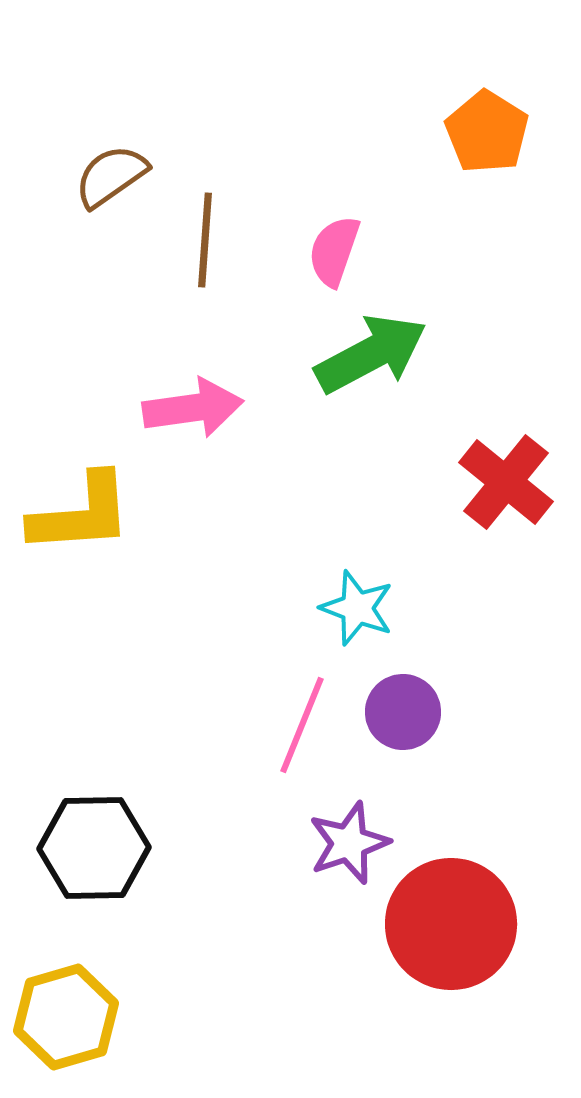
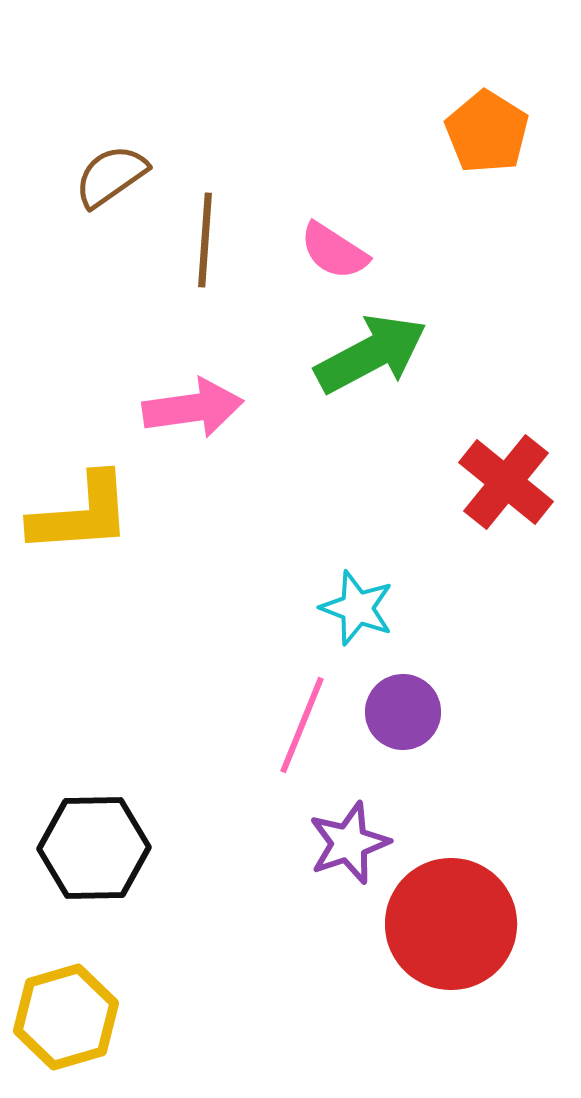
pink semicircle: rotated 76 degrees counterclockwise
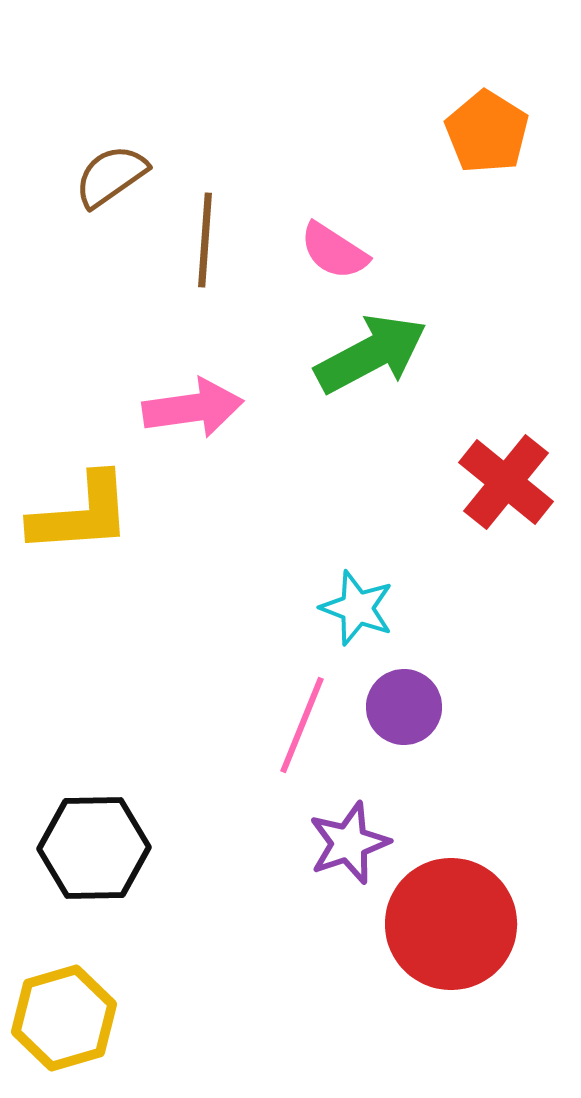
purple circle: moved 1 px right, 5 px up
yellow hexagon: moved 2 px left, 1 px down
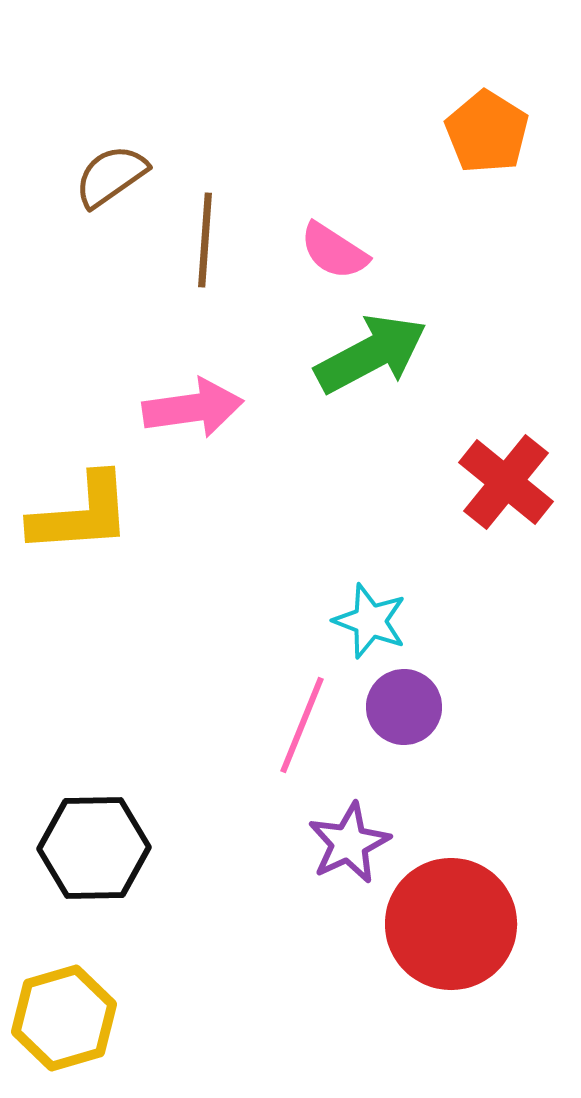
cyan star: moved 13 px right, 13 px down
purple star: rotated 6 degrees counterclockwise
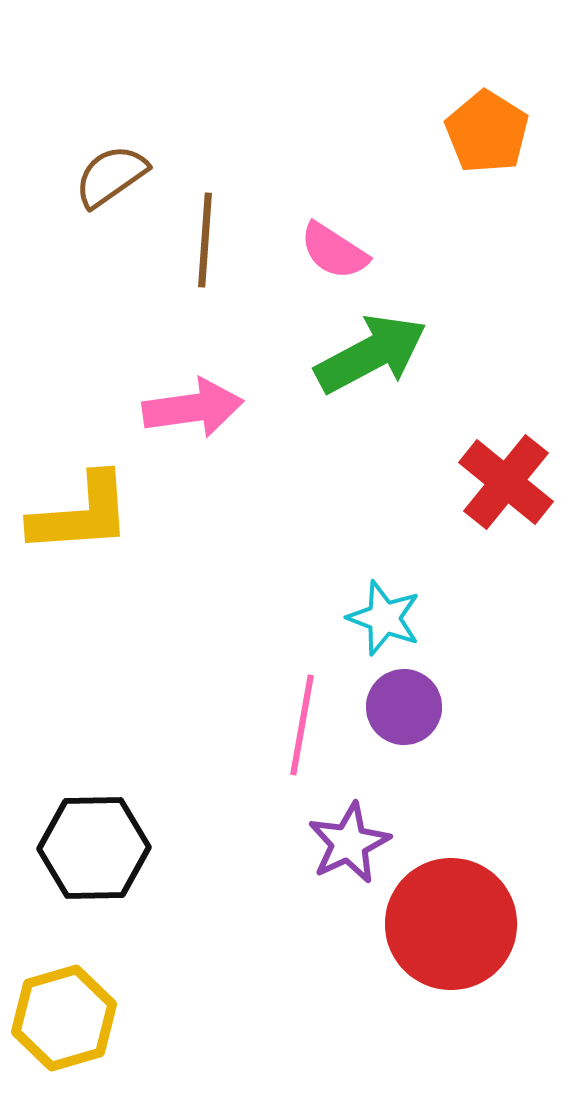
cyan star: moved 14 px right, 3 px up
pink line: rotated 12 degrees counterclockwise
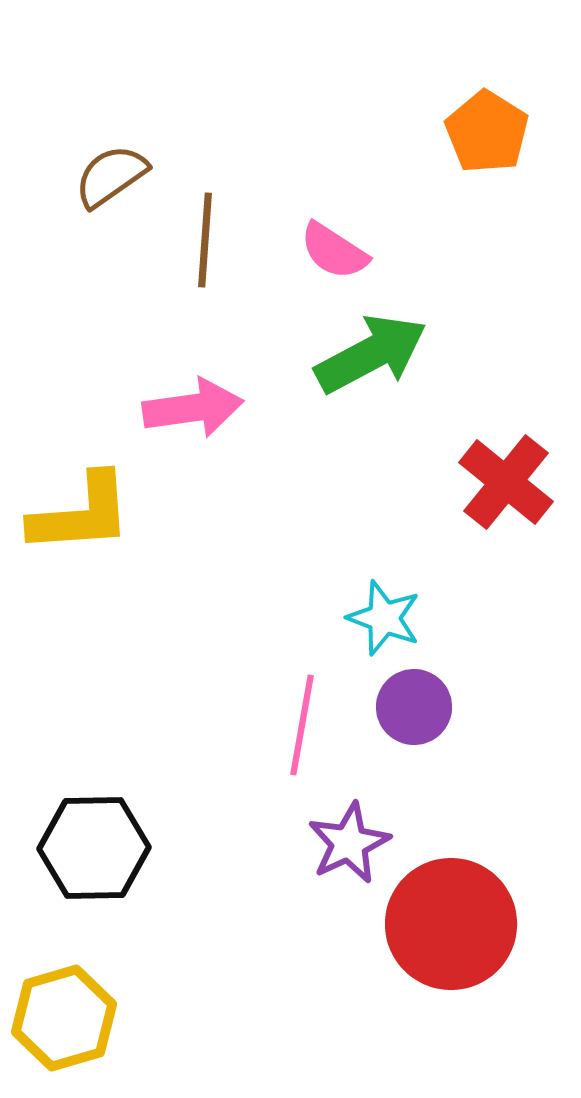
purple circle: moved 10 px right
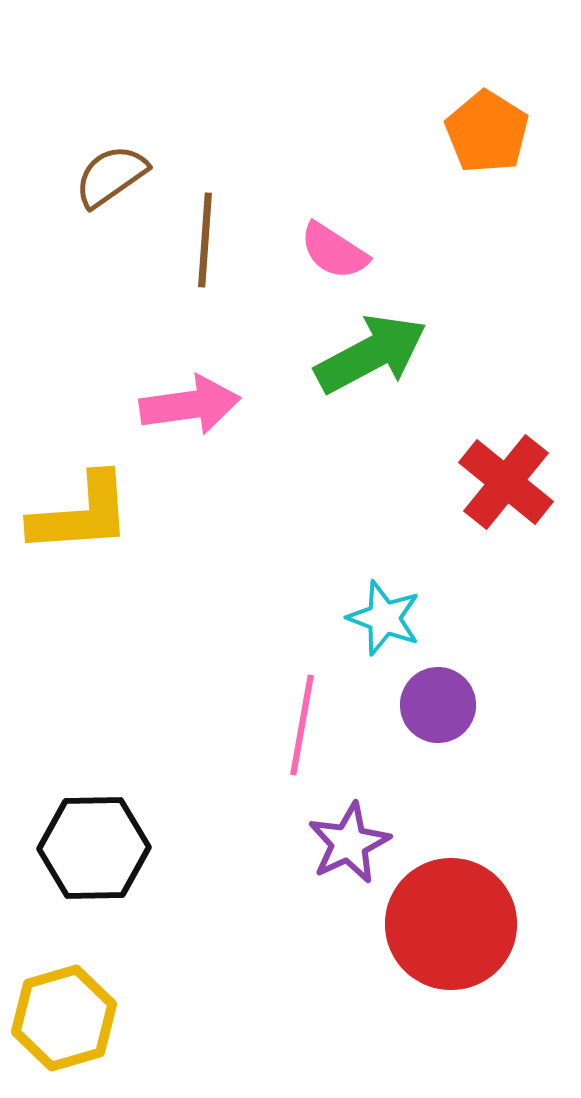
pink arrow: moved 3 px left, 3 px up
purple circle: moved 24 px right, 2 px up
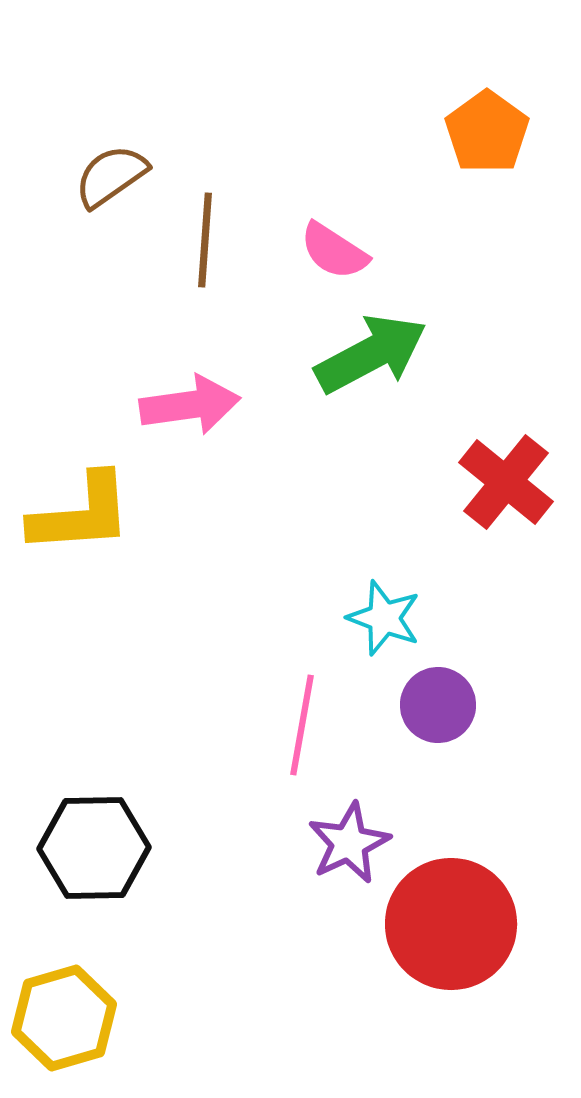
orange pentagon: rotated 4 degrees clockwise
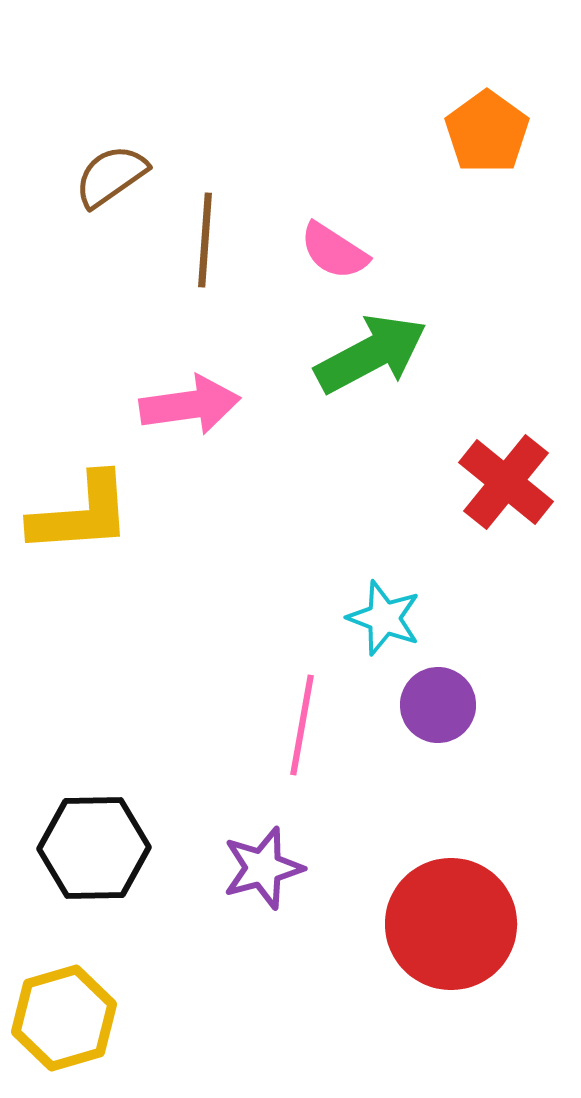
purple star: moved 86 px left, 25 px down; rotated 10 degrees clockwise
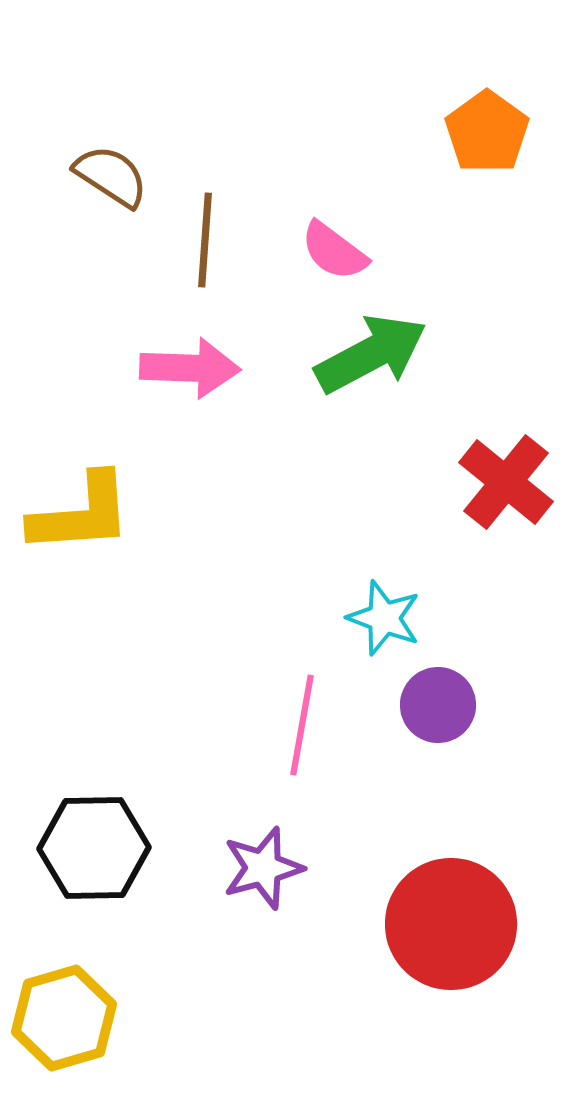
brown semicircle: rotated 68 degrees clockwise
pink semicircle: rotated 4 degrees clockwise
pink arrow: moved 37 px up; rotated 10 degrees clockwise
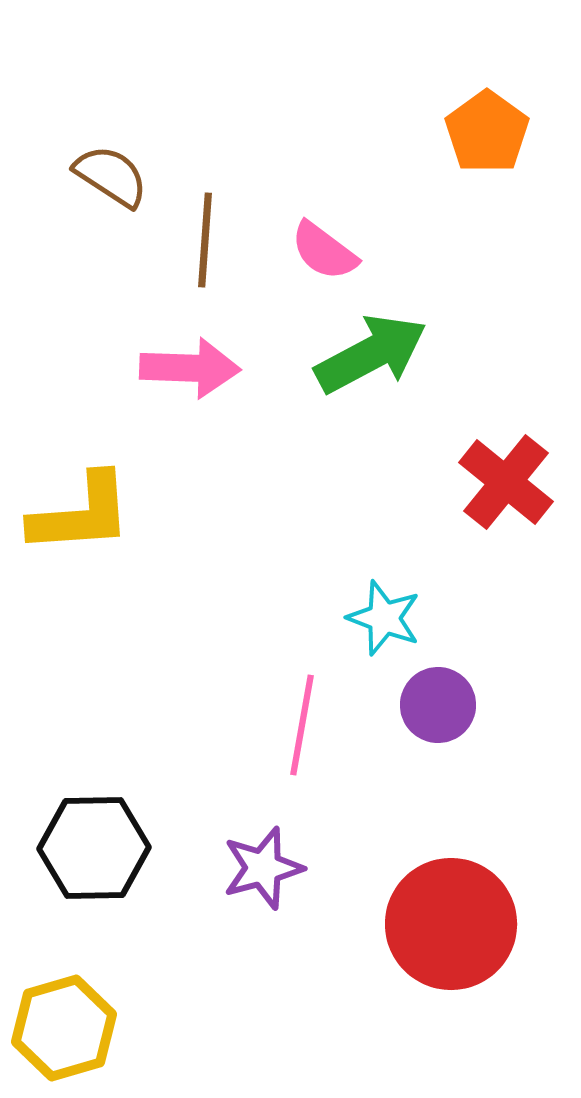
pink semicircle: moved 10 px left
yellow hexagon: moved 10 px down
